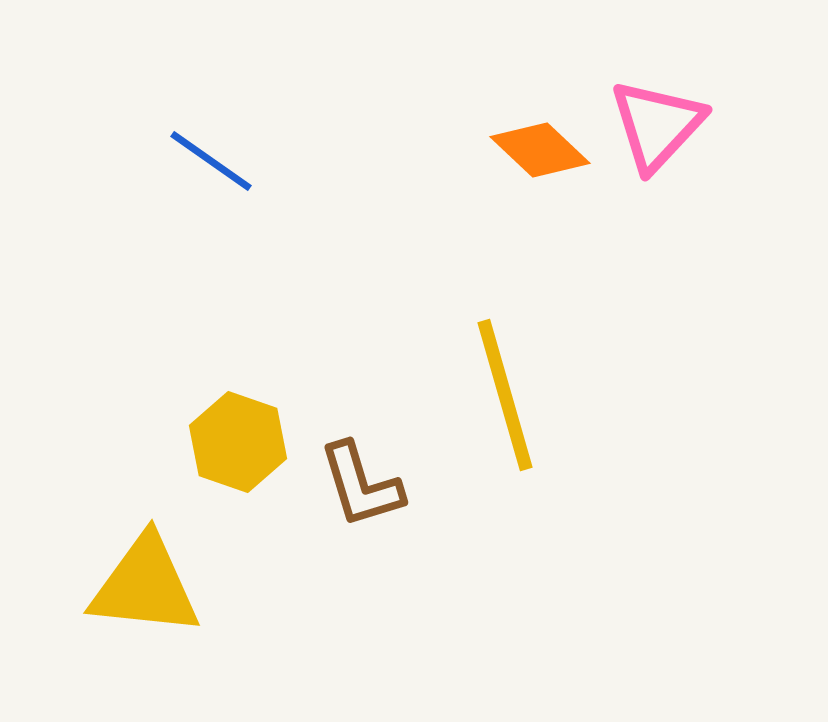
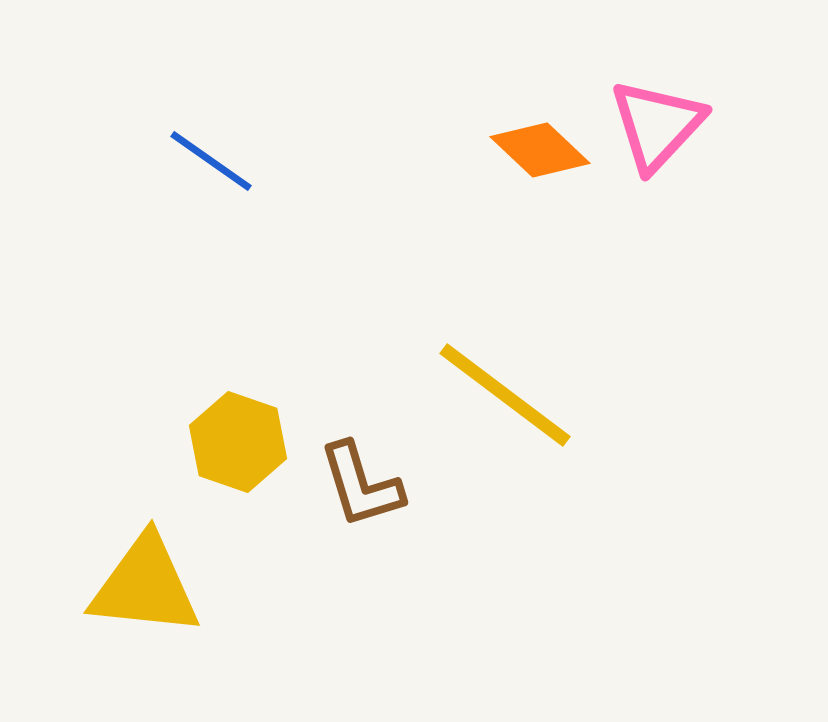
yellow line: rotated 37 degrees counterclockwise
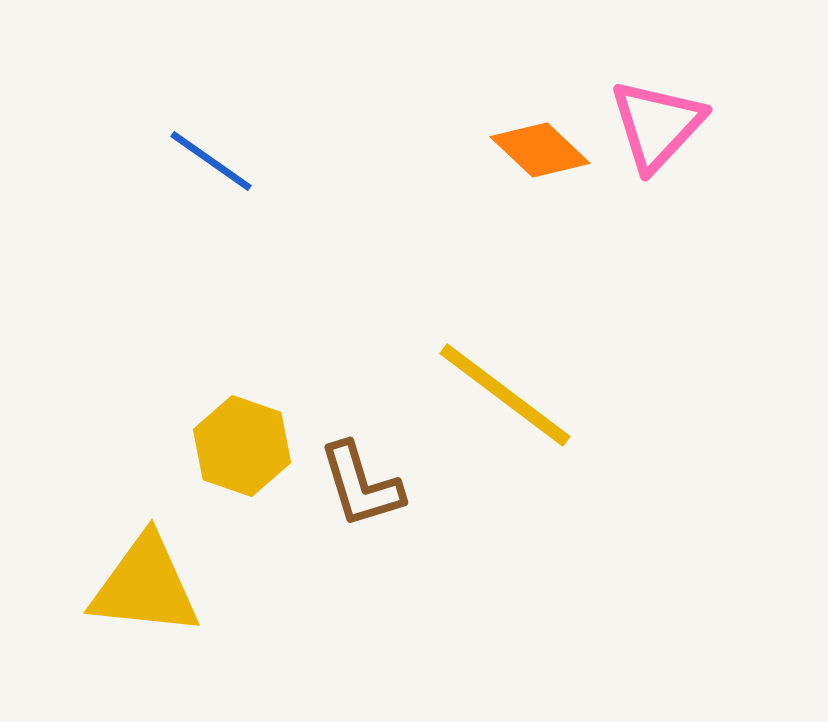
yellow hexagon: moved 4 px right, 4 px down
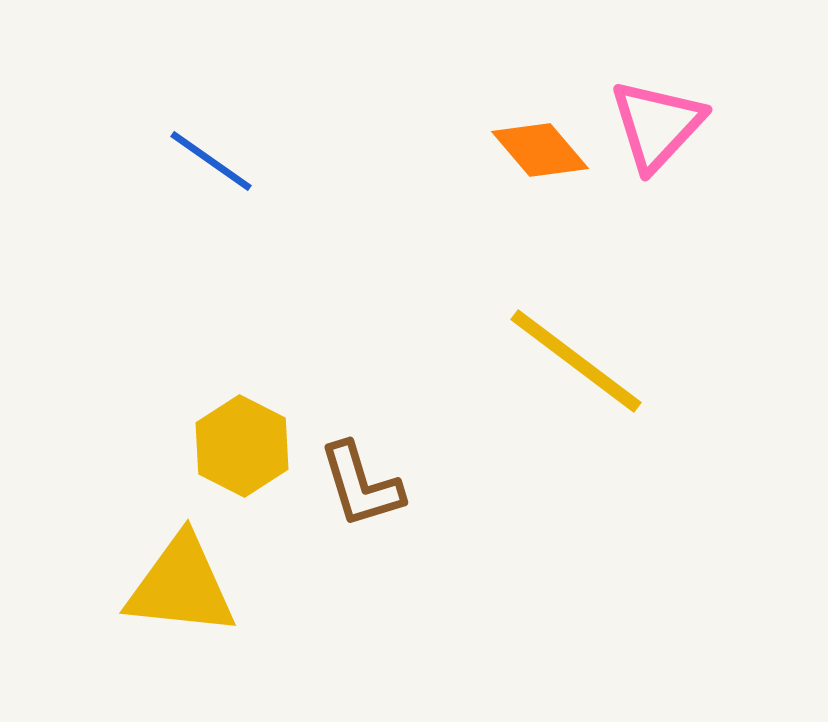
orange diamond: rotated 6 degrees clockwise
yellow line: moved 71 px right, 34 px up
yellow hexagon: rotated 8 degrees clockwise
yellow triangle: moved 36 px right
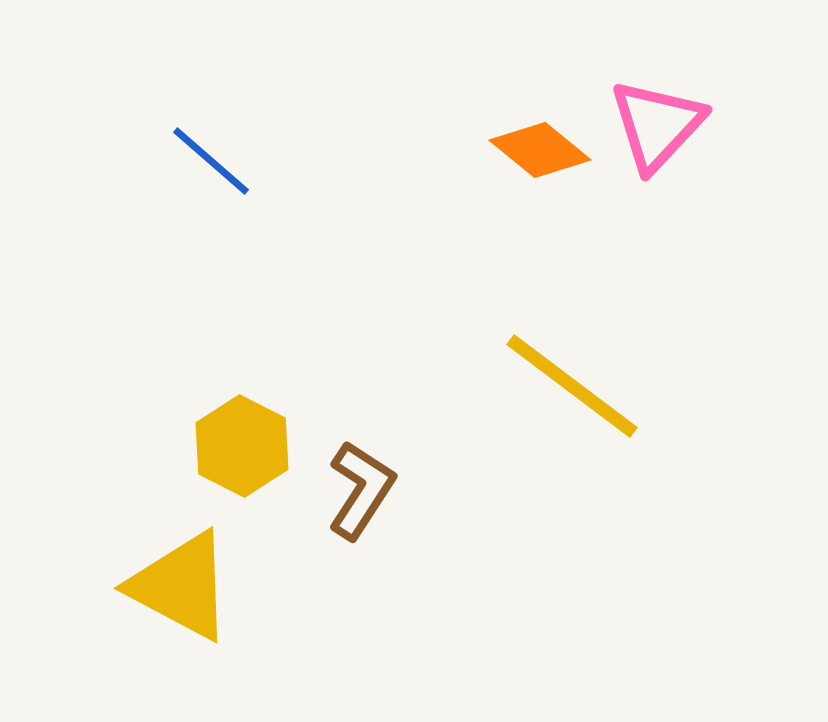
orange diamond: rotated 10 degrees counterclockwise
blue line: rotated 6 degrees clockwise
yellow line: moved 4 px left, 25 px down
brown L-shape: moved 5 px down; rotated 130 degrees counterclockwise
yellow triangle: rotated 22 degrees clockwise
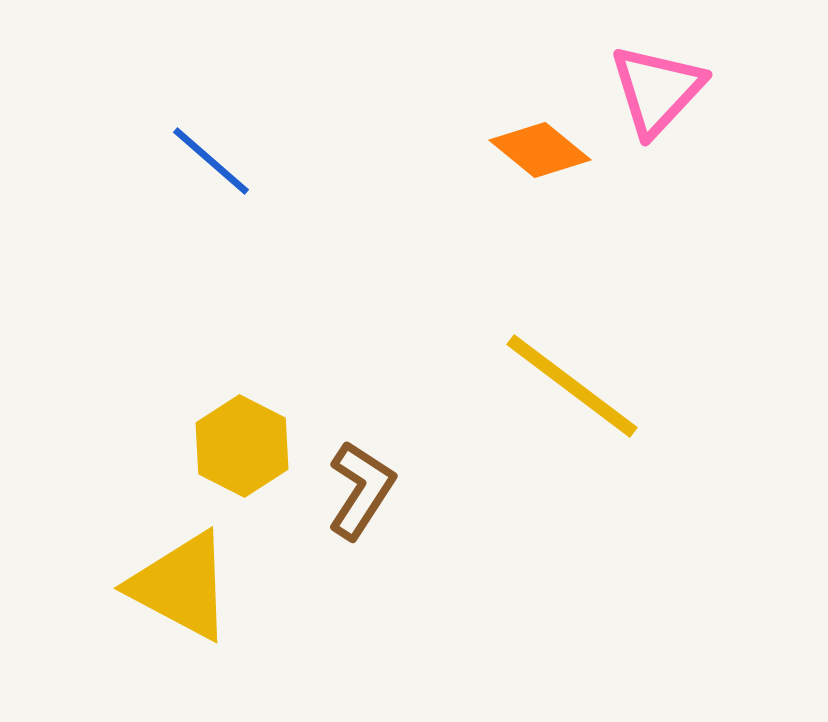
pink triangle: moved 35 px up
